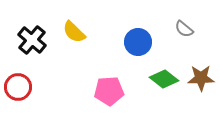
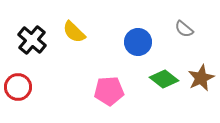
brown star: rotated 24 degrees counterclockwise
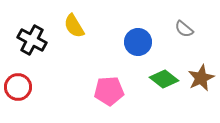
yellow semicircle: moved 6 px up; rotated 15 degrees clockwise
black cross: rotated 12 degrees counterclockwise
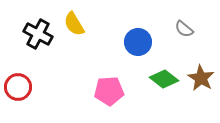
yellow semicircle: moved 2 px up
black cross: moved 6 px right, 6 px up
brown star: rotated 16 degrees counterclockwise
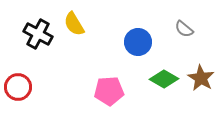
green diamond: rotated 8 degrees counterclockwise
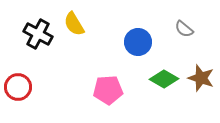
brown star: rotated 12 degrees counterclockwise
pink pentagon: moved 1 px left, 1 px up
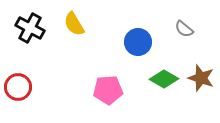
black cross: moved 8 px left, 6 px up
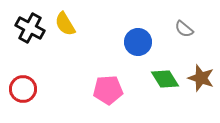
yellow semicircle: moved 9 px left
green diamond: moved 1 px right; rotated 28 degrees clockwise
red circle: moved 5 px right, 2 px down
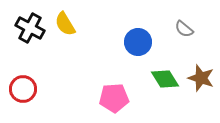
pink pentagon: moved 6 px right, 8 px down
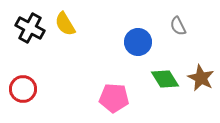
gray semicircle: moved 6 px left, 3 px up; rotated 24 degrees clockwise
brown star: rotated 8 degrees clockwise
pink pentagon: rotated 8 degrees clockwise
